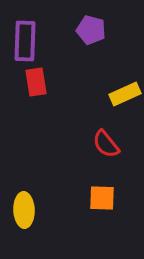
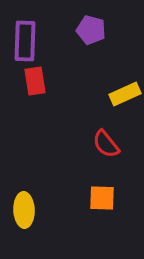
red rectangle: moved 1 px left, 1 px up
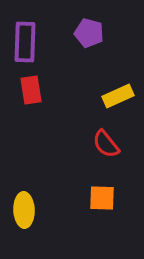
purple pentagon: moved 2 px left, 3 px down
purple rectangle: moved 1 px down
red rectangle: moved 4 px left, 9 px down
yellow rectangle: moved 7 px left, 2 px down
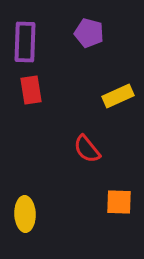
red semicircle: moved 19 px left, 5 px down
orange square: moved 17 px right, 4 px down
yellow ellipse: moved 1 px right, 4 px down
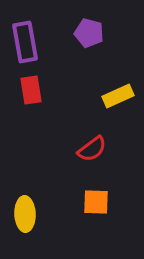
purple rectangle: rotated 12 degrees counterclockwise
red semicircle: moved 5 px right; rotated 88 degrees counterclockwise
orange square: moved 23 px left
